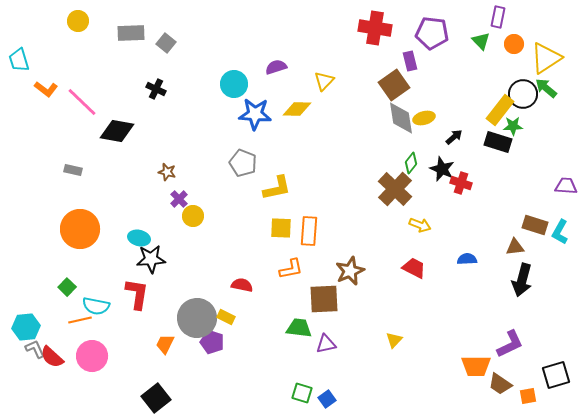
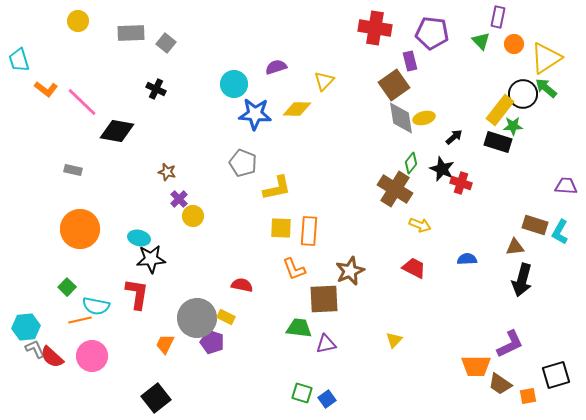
brown cross at (395, 189): rotated 12 degrees counterclockwise
orange L-shape at (291, 269): moved 3 px right; rotated 80 degrees clockwise
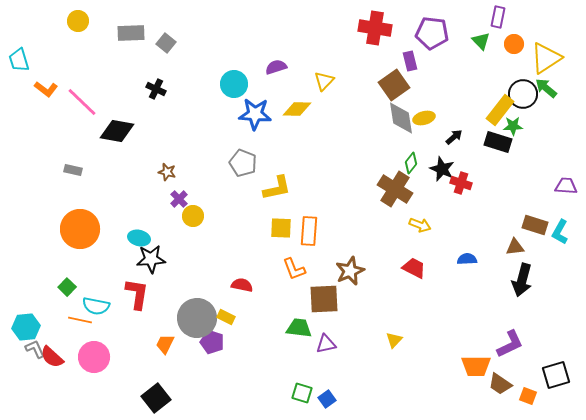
orange line at (80, 320): rotated 25 degrees clockwise
pink circle at (92, 356): moved 2 px right, 1 px down
orange square at (528, 396): rotated 30 degrees clockwise
